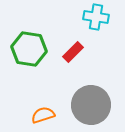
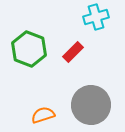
cyan cross: rotated 25 degrees counterclockwise
green hexagon: rotated 12 degrees clockwise
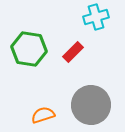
green hexagon: rotated 12 degrees counterclockwise
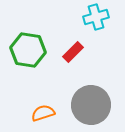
green hexagon: moved 1 px left, 1 px down
orange semicircle: moved 2 px up
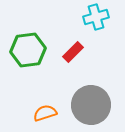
green hexagon: rotated 16 degrees counterclockwise
orange semicircle: moved 2 px right
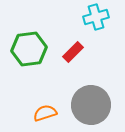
green hexagon: moved 1 px right, 1 px up
